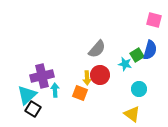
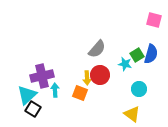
blue semicircle: moved 1 px right, 4 px down
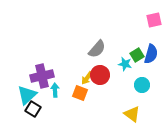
pink square: rotated 28 degrees counterclockwise
yellow arrow: rotated 40 degrees clockwise
cyan circle: moved 3 px right, 4 px up
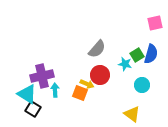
pink square: moved 1 px right, 3 px down
yellow arrow: moved 6 px down; rotated 104 degrees counterclockwise
cyan triangle: moved 1 px up; rotated 45 degrees counterclockwise
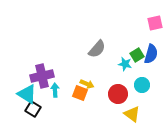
red circle: moved 18 px right, 19 px down
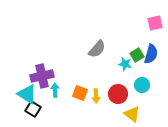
yellow arrow: moved 9 px right, 12 px down; rotated 64 degrees clockwise
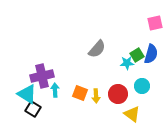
cyan star: moved 2 px right, 1 px up; rotated 16 degrees counterclockwise
cyan circle: moved 1 px down
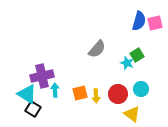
blue semicircle: moved 12 px left, 33 px up
cyan star: rotated 24 degrees clockwise
cyan circle: moved 1 px left, 3 px down
orange square: rotated 35 degrees counterclockwise
